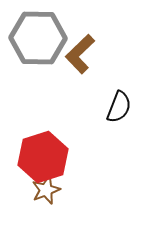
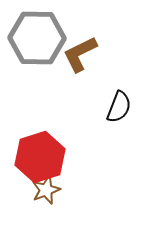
gray hexagon: moved 1 px left
brown L-shape: rotated 18 degrees clockwise
red hexagon: moved 3 px left
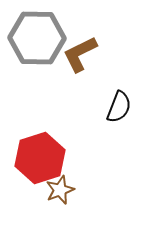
red hexagon: moved 1 px down
brown star: moved 14 px right
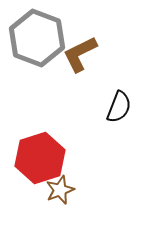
gray hexagon: rotated 20 degrees clockwise
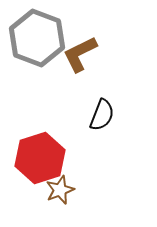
black semicircle: moved 17 px left, 8 px down
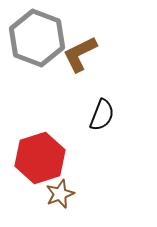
brown star: moved 4 px down
